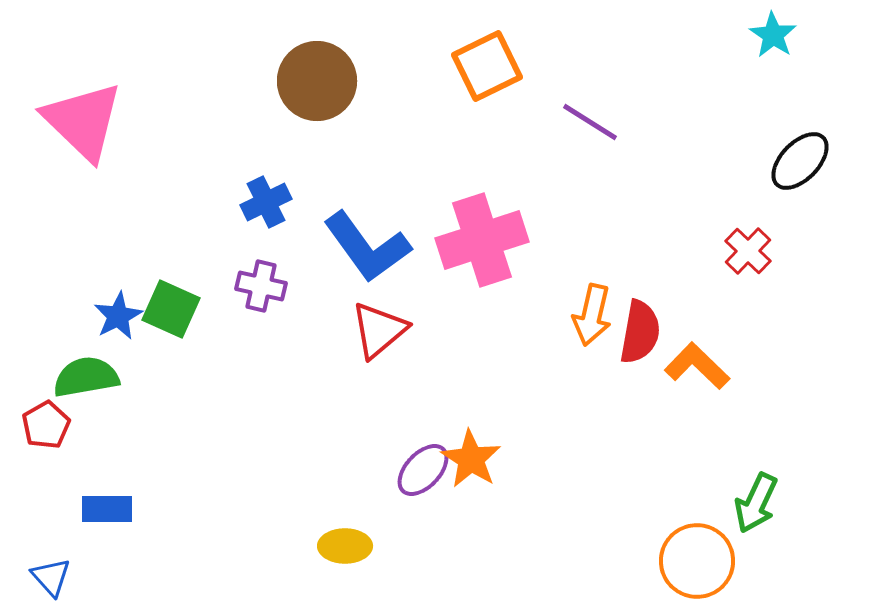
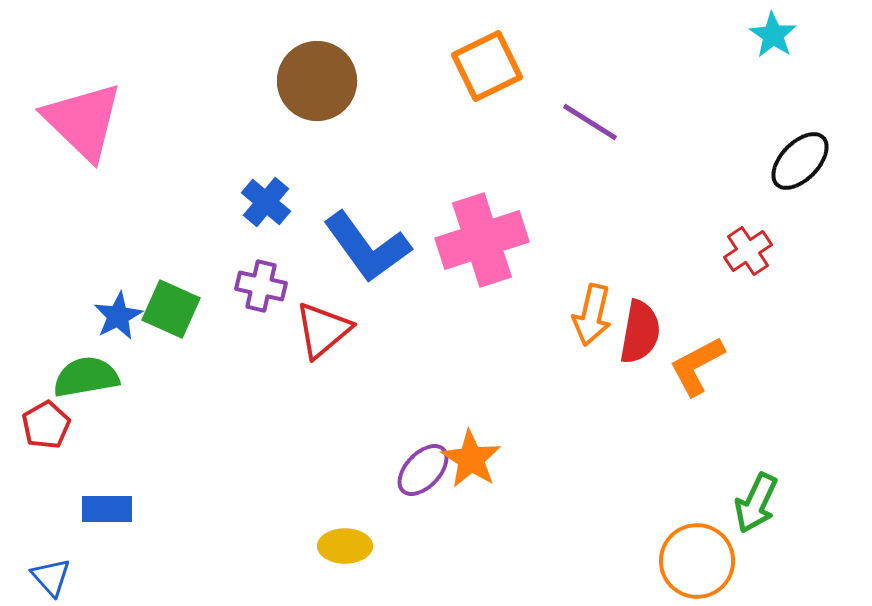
blue cross: rotated 24 degrees counterclockwise
red cross: rotated 12 degrees clockwise
red triangle: moved 56 px left
orange L-shape: rotated 72 degrees counterclockwise
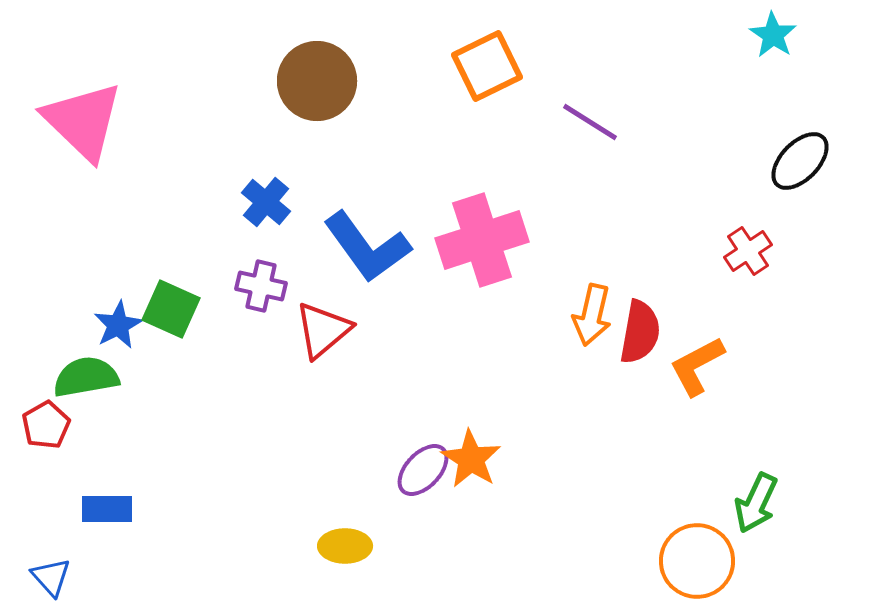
blue star: moved 9 px down
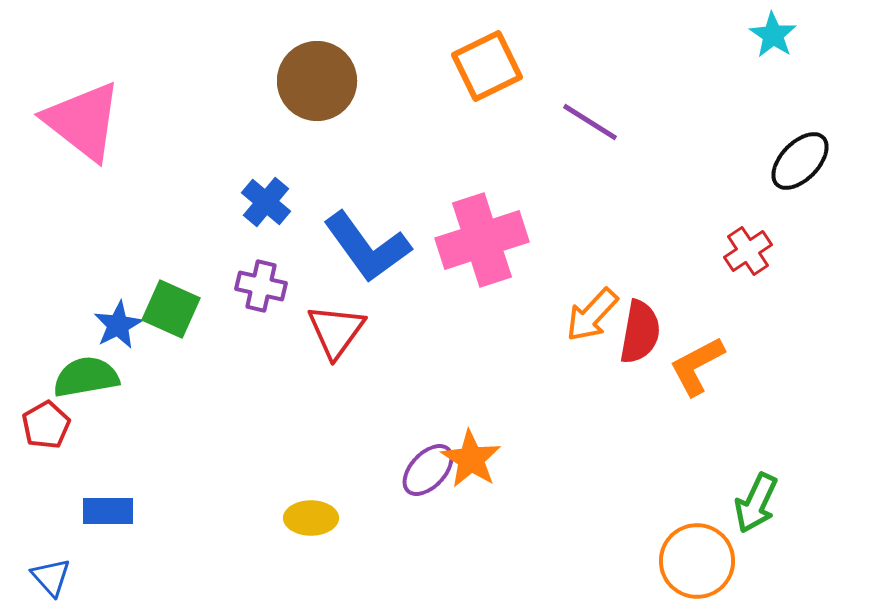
pink triangle: rotated 6 degrees counterclockwise
orange arrow: rotated 30 degrees clockwise
red triangle: moved 13 px right, 1 px down; rotated 14 degrees counterclockwise
purple ellipse: moved 5 px right
blue rectangle: moved 1 px right, 2 px down
yellow ellipse: moved 34 px left, 28 px up
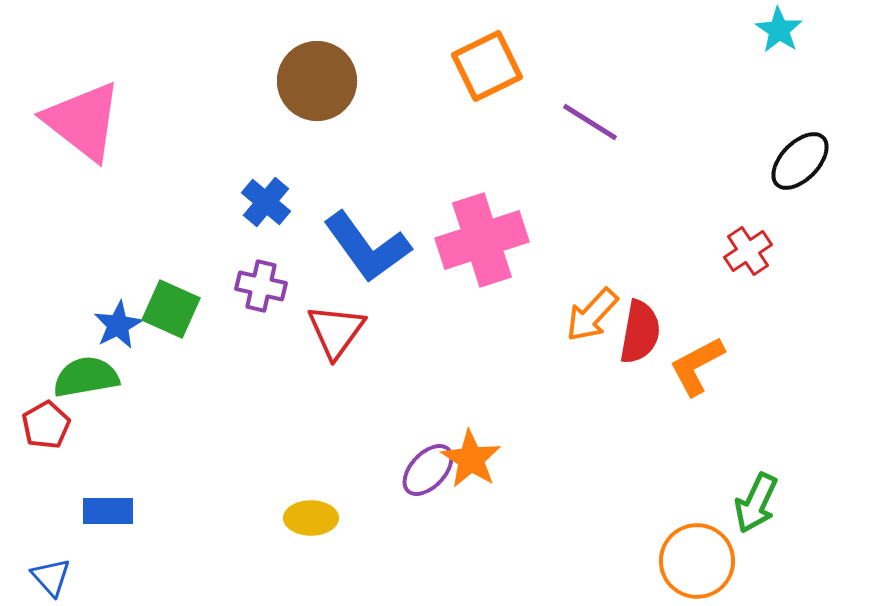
cyan star: moved 6 px right, 5 px up
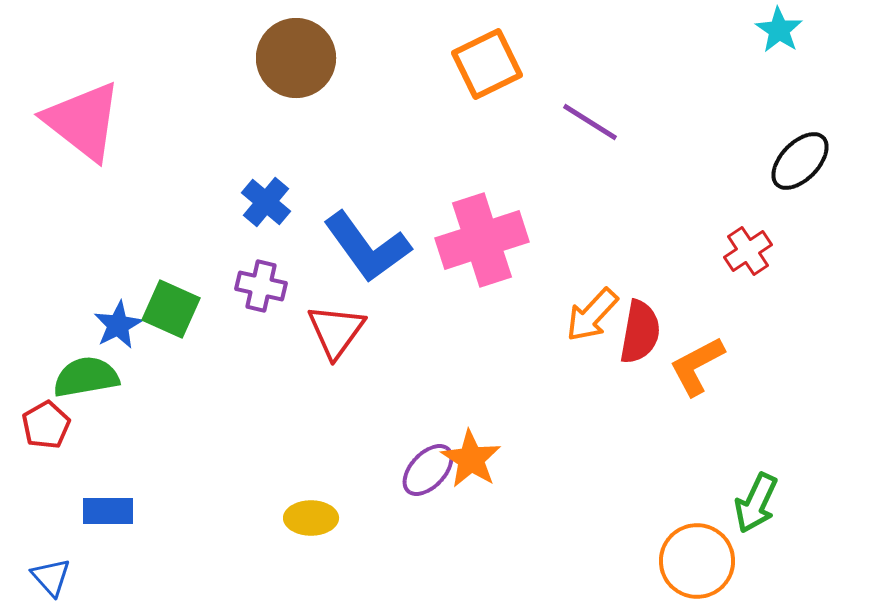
orange square: moved 2 px up
brown circle: moved 21 px left, 23 px up
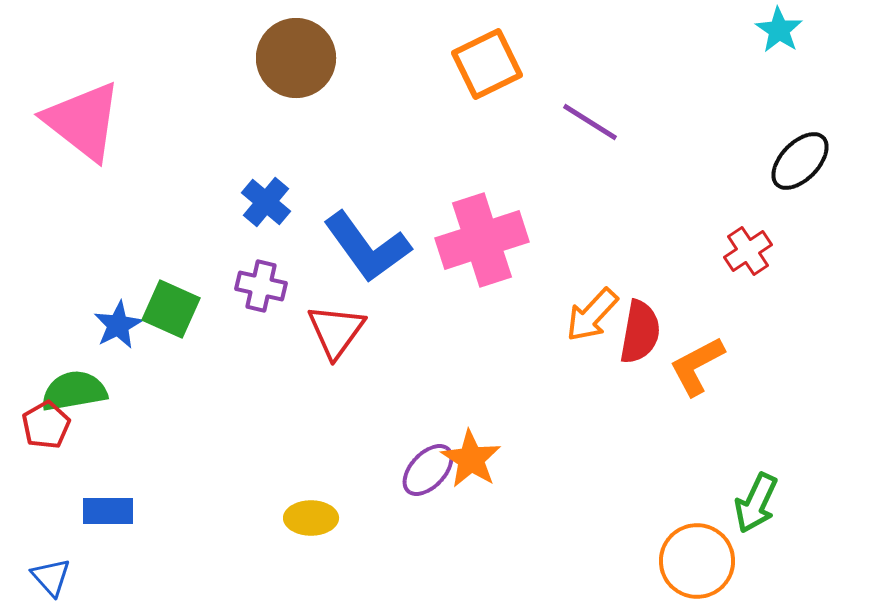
green semicircle: moved 12 px left, 14 px down
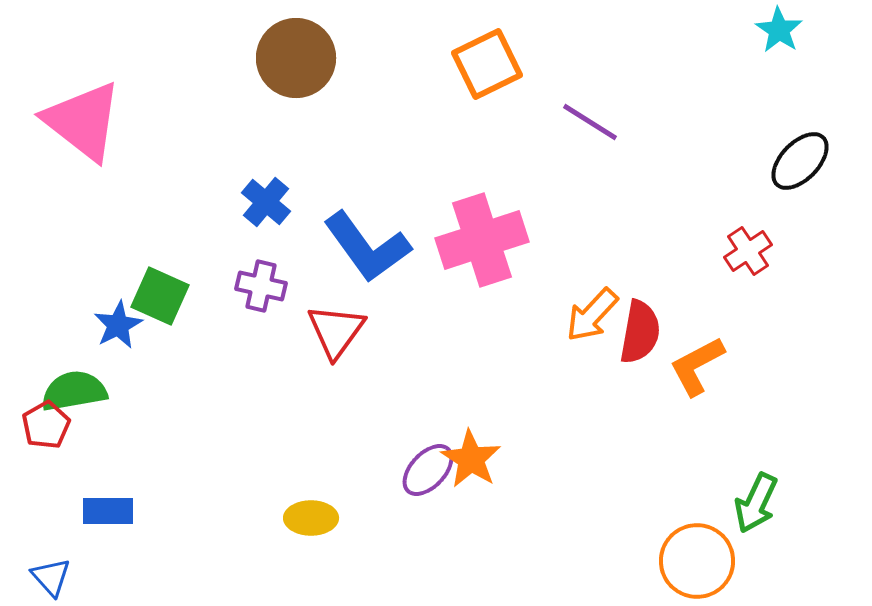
green square: moved 11 px left, 13 px up
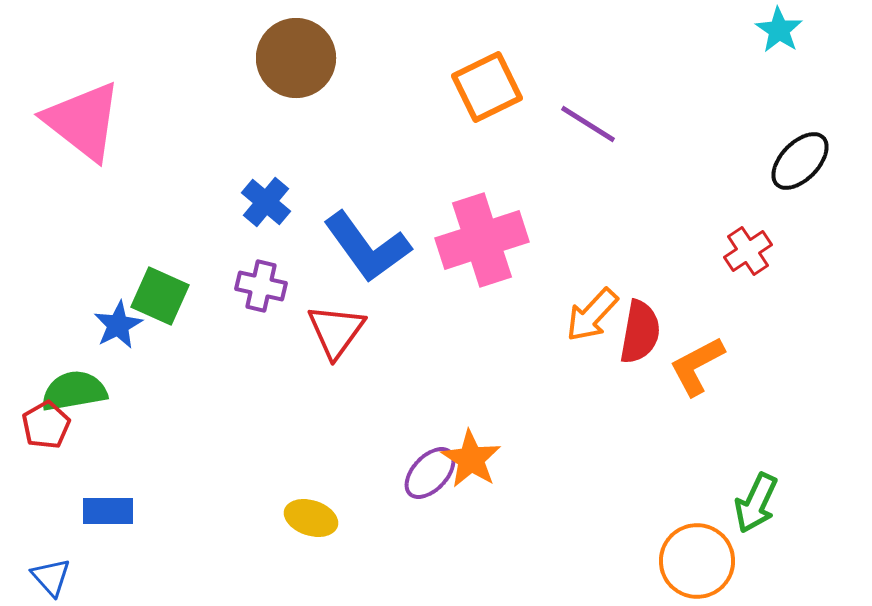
orange square: moved 23 px down
purple line: moved 2 px left, 2 px down
purple ellipse: moved 2 px right, 3 px down
yellow ellipse: rotated 18 degrees clockwise
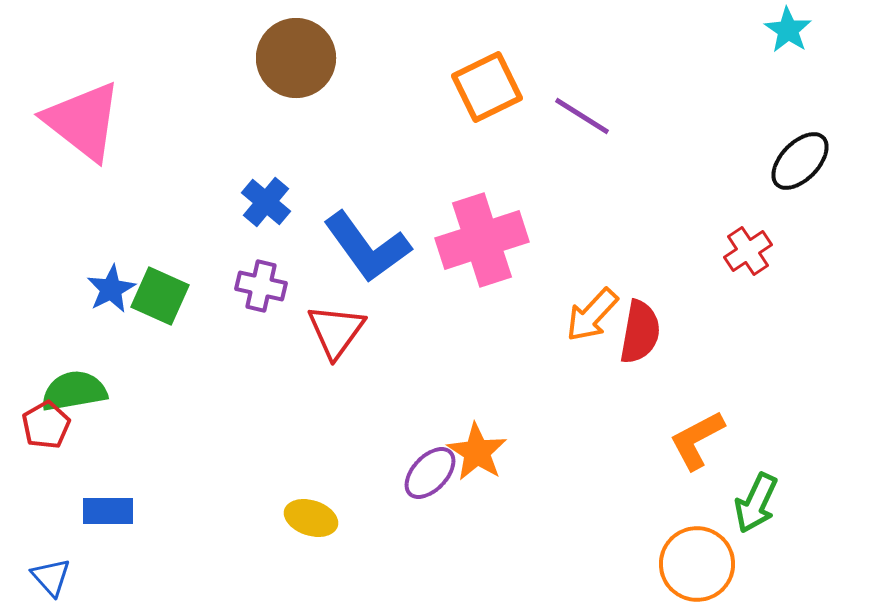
cyan star: moved 9 px right
purple line: moved 6 px left, 8 px up
blue star: moved 7 px left, 36 px up
orange L-shape: moved 74 px down
orange star: moved 6 px right, 7 px up
orange circle: moved 3 px down
